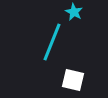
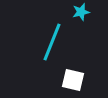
cyan star: moved 7 px right; rotated 30 degrees clockwise
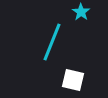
cyan star: rotated 24 degrees counterclockwise
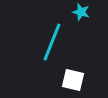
cyan star: rotated 18 degrees counterclockwise
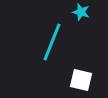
white square: moved 8 px right
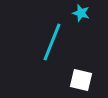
cyan star: moved 1 px down
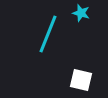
cyan line: moved 4 px left, 8 px up
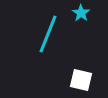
cyan star: rotated 18 degrees clockwise
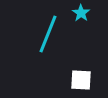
white square: rotated 10 degrees counterclockwise
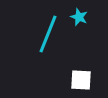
cyan star: moved 2 px left, 4 px down; rotated 12 degrees counterclockwise
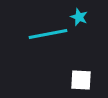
cyan line: rotated 57 degrees clockwise
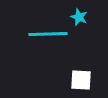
cyan line: rotated 9 degrees clockwise
